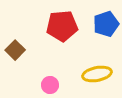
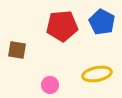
blue pentagon: moved 4 px left, 2 px up; rotated 25 degrees counterclockwise
brown square: moved 2 px right; rotated 36 degrees counterclockwise
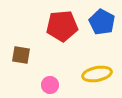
brown square: moved 4 px right, 5 px down
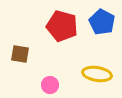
red pentagon: rotated 20 degrees clockwise
brown square: moved 1 px left, 1 px up
yellow ellipse: rotated 20 degrees clockwise
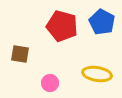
pink circle: moved 2 px up
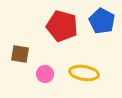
blue pentagon: moved 1 px up
yellow ellipse: moved 13 px left, 1 px up
pink circle: moved 5 px left, 9 px up
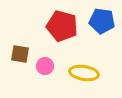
blue pentagon: rotated 20 degrees counterclockwise
pink circle: moved 8 px up
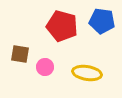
pink circle: moved 1 px down
yellow ellipse: moved 3 px right
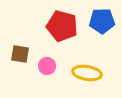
blue pentagon: rotated 10 degrees counterclockwise
pink circle: moved 2 px right, 1 px up
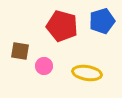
blue pentagon: rotated 15 degrees counterclockwise
brown square: moved 3 px up
pink circle: moved 3 px left
